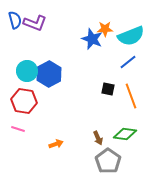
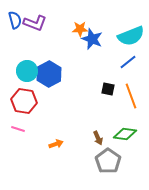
orange star: moved 25 px left
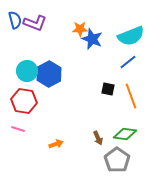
gray pentagon: moved 9 px right, 1 px up
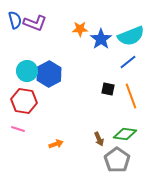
blue star: moved 9 px right; rotated 15 degrees clockwise
brown arrow: moved 1 px right, 1 px down
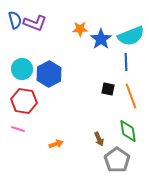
blue line: moved 2 px left; rotated 54 degrees counterclockwise
cyan circle: moved 5 px left, 2 px up
green diamond: moved 3 px right, 3 px up; rotated 75 degrees clockwise
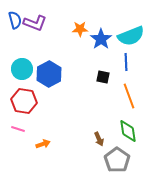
black square: moved 5 px left, 12 px up
orange line: moved 2 px left
orange arrow: moved 13 px left
